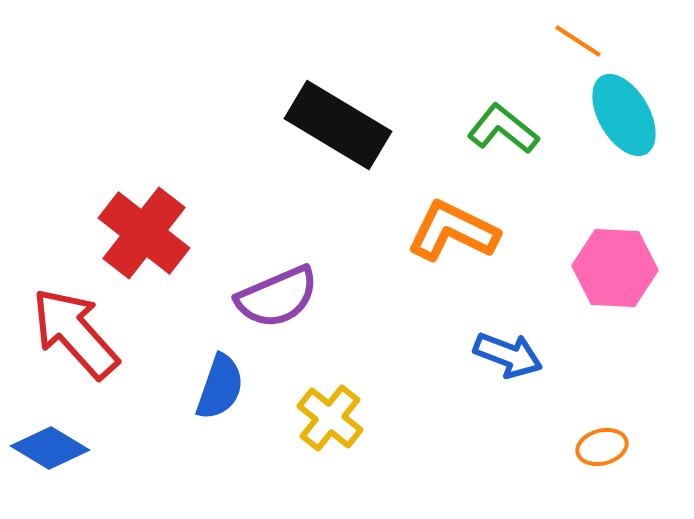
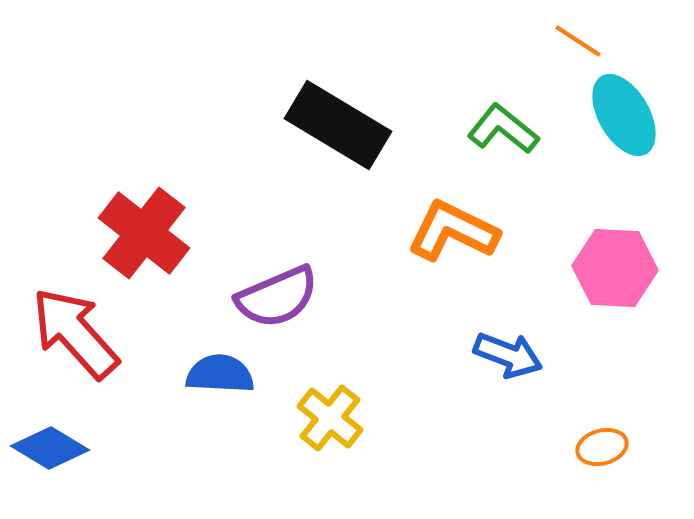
blue semicircle: moved 13 px up; rotated 106 degrees counterclockwise
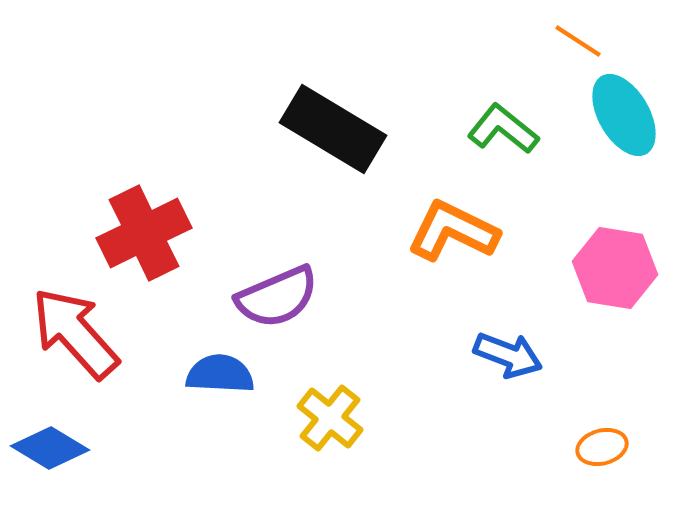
black rectangle: moved 5 px left, 4 px down
red cross: rotated 26 degrees clockwise
pink hexagon: rotated 6 degrees clockwise
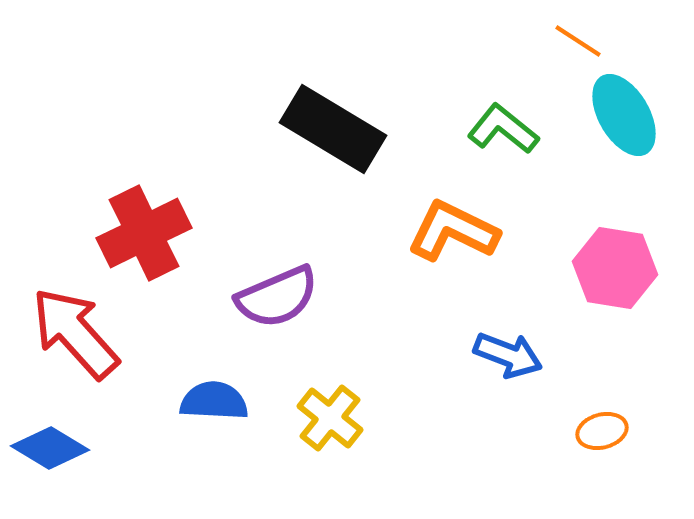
blue semicircle: moved 6 px left, 27 px down
orange ellipse: moved 16 px up
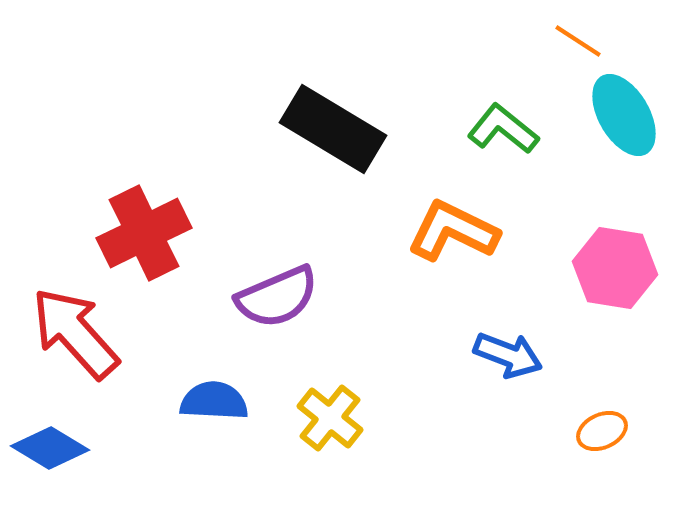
orange ellipse: rotated 9 degrees counterclockwise
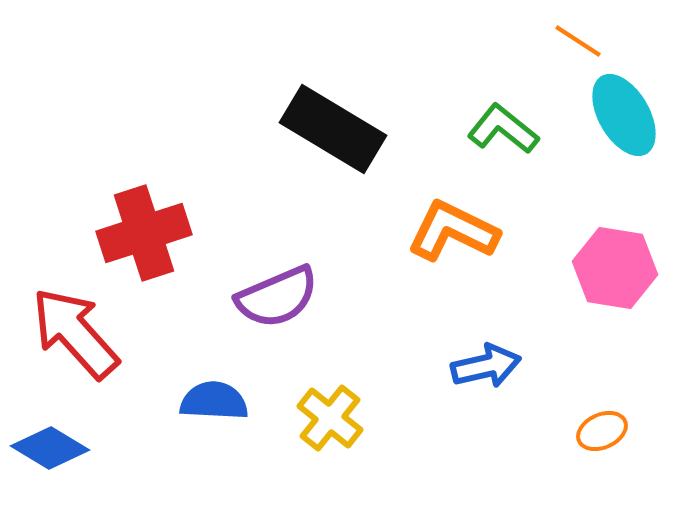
red cross: rotated 8 degrees clockwise
blue arrow: moved 22 px left, 11 px down; rotated 34 degrees counterclockwise
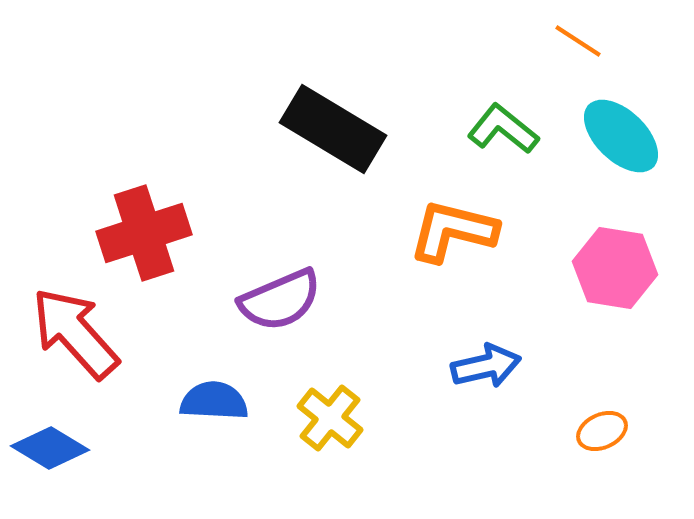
cyan ellipse: moved 3 px left, 21 px down; rotated 16 degrees counterclockwise
orange L-shape: rotated 12 degrees counterclockwise
purple semicircle: moved 3 px right, 3 px down
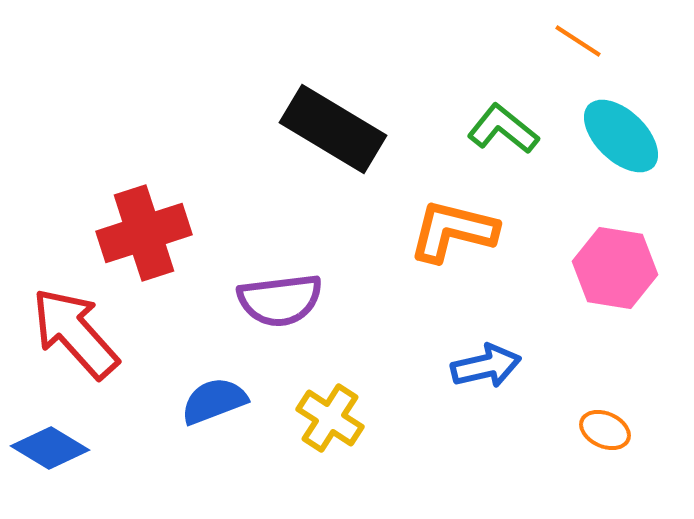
purple semicircle: rotated 16 degrees clockwise
blue semicircle: rotated 24 degrees counterclockwise
yellow cross: rotated 6 degrees counterclockwise
orange ellipse: moved 3 px right, 1 px up; rotated 48 degrees clockwise
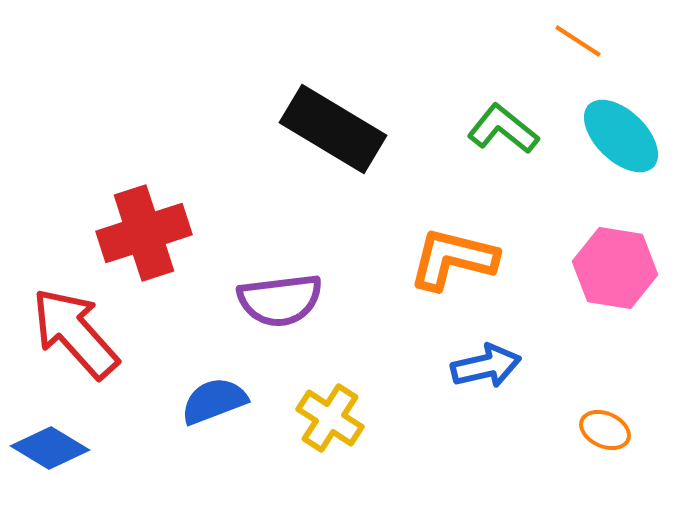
orange L-shape: moved 28 px down
